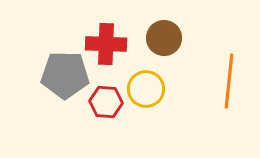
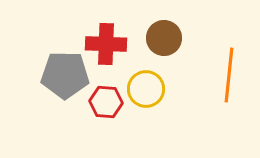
orange line: moved 6 px up
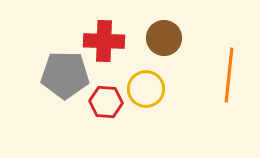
red cross: moved 2 px left, 3 px up
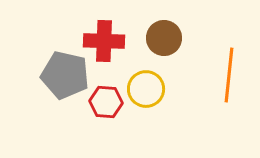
gray pentagon: rotated 12 degrees clockwise
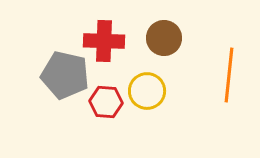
yellow circle: moved 1 px right, 2 px down
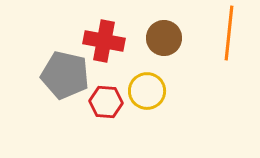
red cross: rotated 9 degrees clockwise
orange line: moved 42 px up
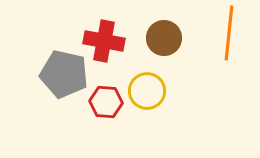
gray pentagon: moved 1 px left, 1 px up
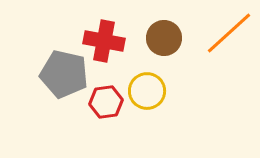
orange line: rotated 42 degrees clockwise
red hexagon: rotated 12 degrees counterclockwise
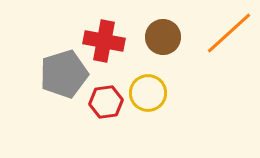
brown circle: moved 1 px left, 1 px up
gray pentagon: rotated 30 degrees counterclockwise
yellow circle: moved 1 px right, 2 px down
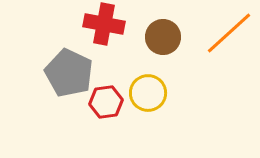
red cross: moved 17 px up
gray pentagon: moved 5 px right, 1 px up; rotated 30 degrees counterclockwise
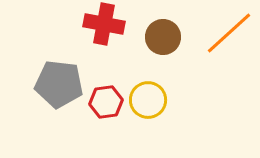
gray pentagon: moved 10 px left, 11 px down; rotated 18 degrees counterclockwise
yellow circle: moved 7 px down
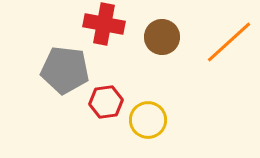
orange line: moved 9 px down
brown circle: moved 1 px left
gray pentagon: moved 6 px right, 14 px up
yellow circle: moved 20 px down
